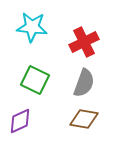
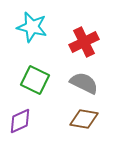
cyan star: rotated 8 degrees clockwise
gray semicircle: rotated 84 degrees counterclockwise
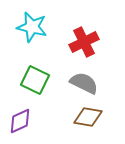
brown diamond: moved 4 px right, 2 px up
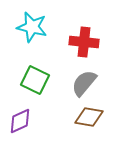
red cross: rotated 32 degrees clockwise
gray semicircle: rotated 76 degrees counterclockwise
brown diamond: moved 1 px right
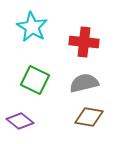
cyan star: rotated 16 degrees clockwise
gray semicircle: rotated 36 degrees clockwise
purple diamond: rotated 64 degrees clockwise
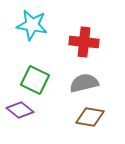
cyan star: moved 2 px up; rotated 20 degrees counterclockwise
brown diamond: moved 1 px right
purple diamond: moved 11 px up
